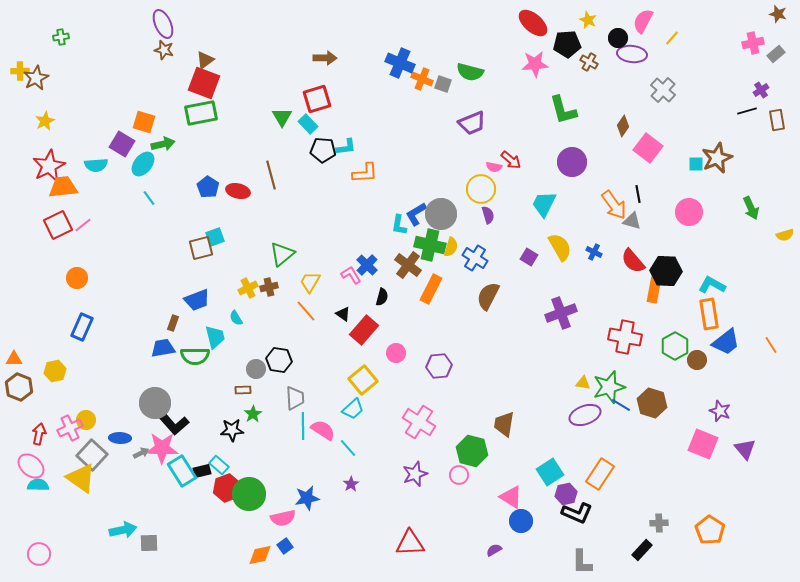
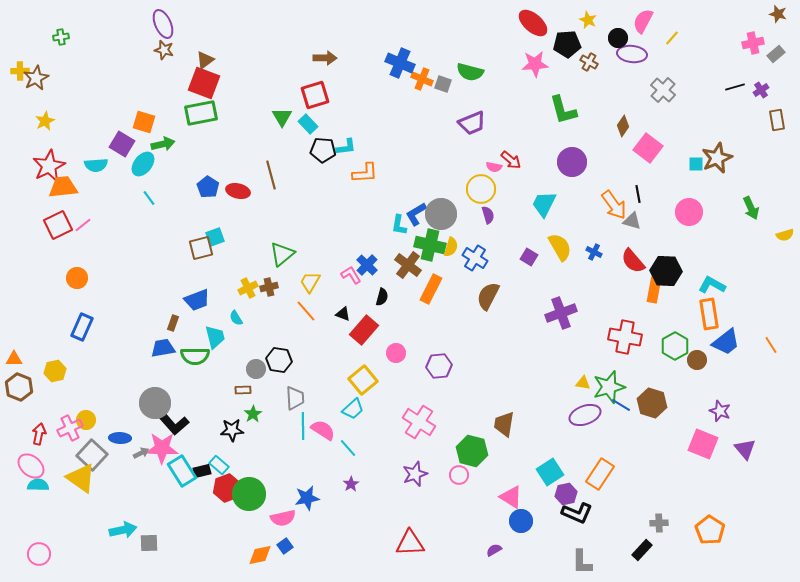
red square at (317, 99): moved 2 px left, 4 px up
black line at (747, 111): moved 12 px left, 24 px up
black triangle at (343, 314): rotated 14 degrees counterclockwise
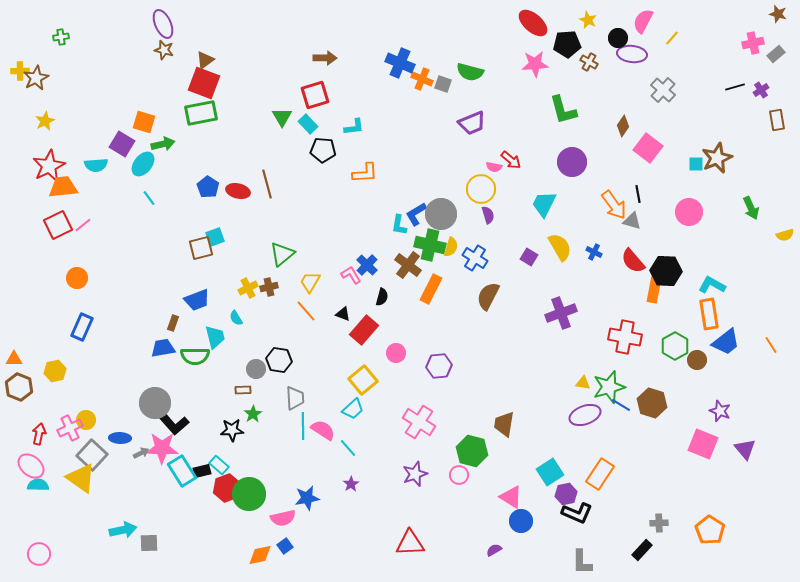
cyan L-shape at (346, 147): moved 8 px right, 20 px up
brown line at (271, 175): moved 4 px left, 9 px down
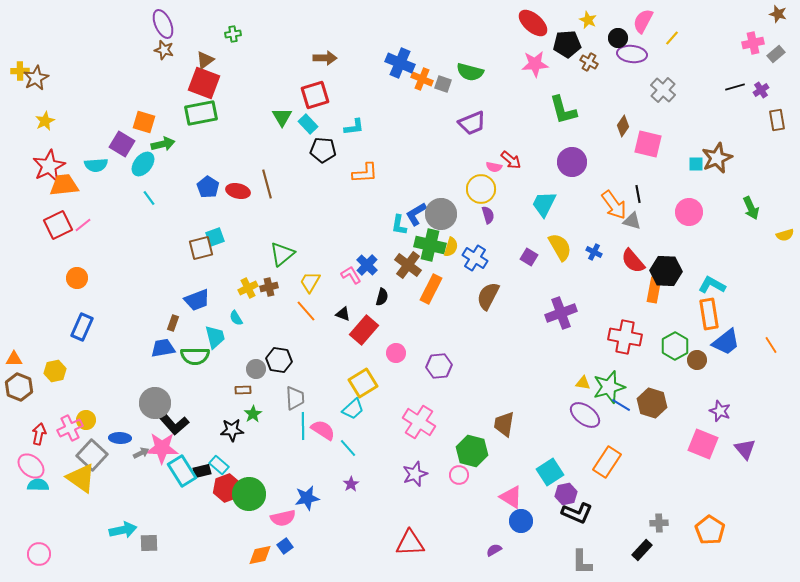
green cross at (61, 37): moved 172 px right, 3 px up
pink square at (648, 148): moved 4 px up; rotated 24 degrees counterclockwise
orange trapezoid at (63, 187): moved 1 px right, 2 px up
yellow square at (363, 380): moved 3 px down; rotated 8 degrees clockwise
purple ellipse at (585, 415): rotated 56 degrees clockwise
orange rectangle at (600, 474): moved 7 px right, 12 px up
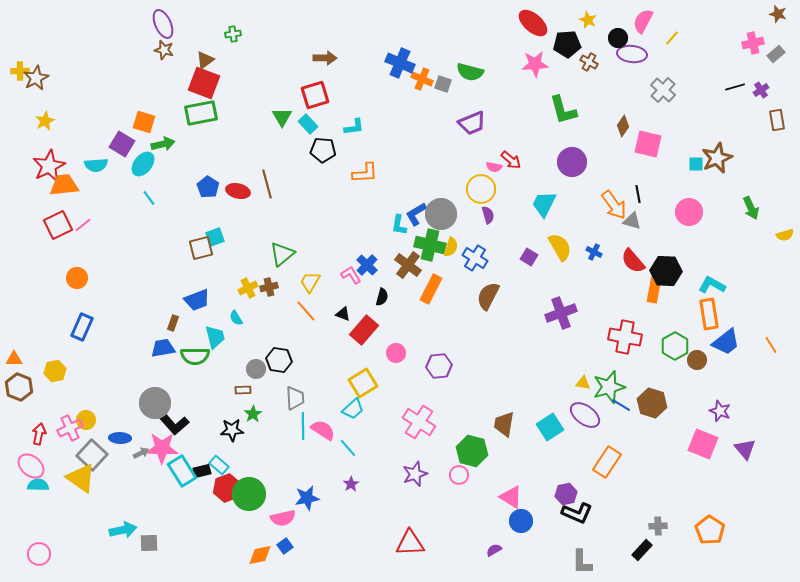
cyan square at (550, 472): moved 45 px up
gray cross at (659, 523): moved 1 px left, 3 px down
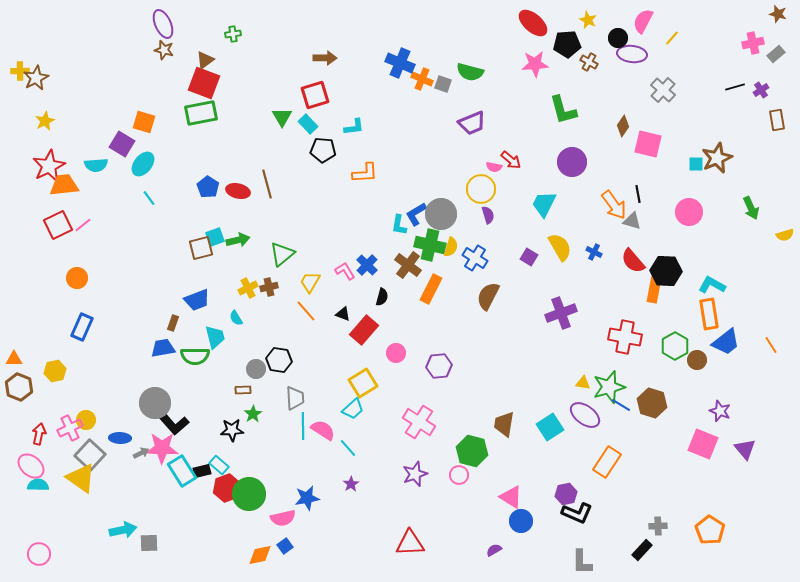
green arrow at (163, 144): moved 75 px right, 96 px down
pink L-shape at (351, 275): moved 6 px left, 4 px up
gray square at (92, 455): moved 2 px left
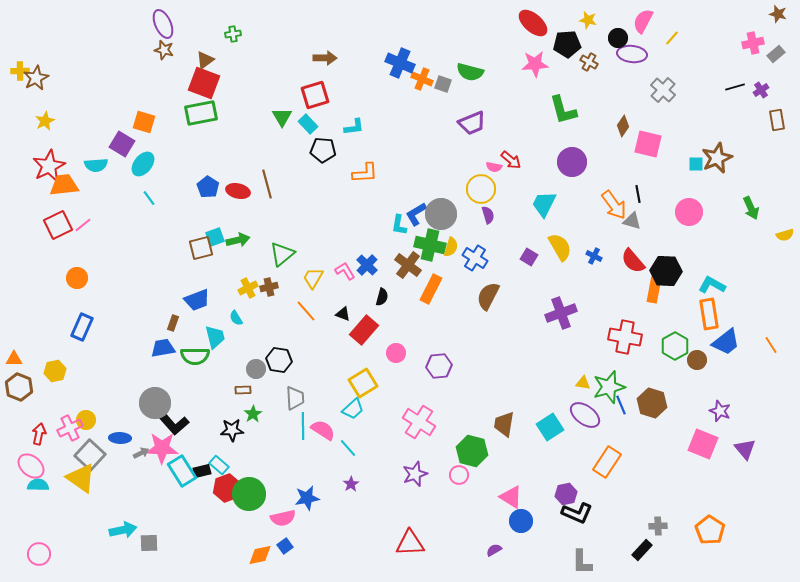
yellow star at (588, 20): rotated 12 degrees counterclockwise
blue cross at (594, 252): moved 4 px down
yellow trapezoid at (310, 282): moved 3 px right, 4 px up
blue line at (621, 405): rotated 36 degrees clockwise
